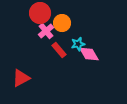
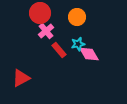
orange circle: moved 15 px right, 6 px up
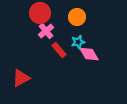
cyan star: moved 2 px up
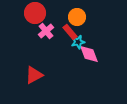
red circle: moved 5 px left
red rectangle: moved 11 px right, 18 px up
pink diamond: rotated 10 degrees clockwise
red triangle: moved 13 px right, 3 px up
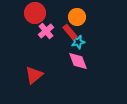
pink diamond: moved 11 px left, 7 px down
red triangle: rotated 12 degrees counterclockwise
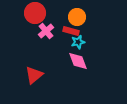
red rectangle: moved 1 px right, 1 px up; rotated 35 degrees counterclockwise
